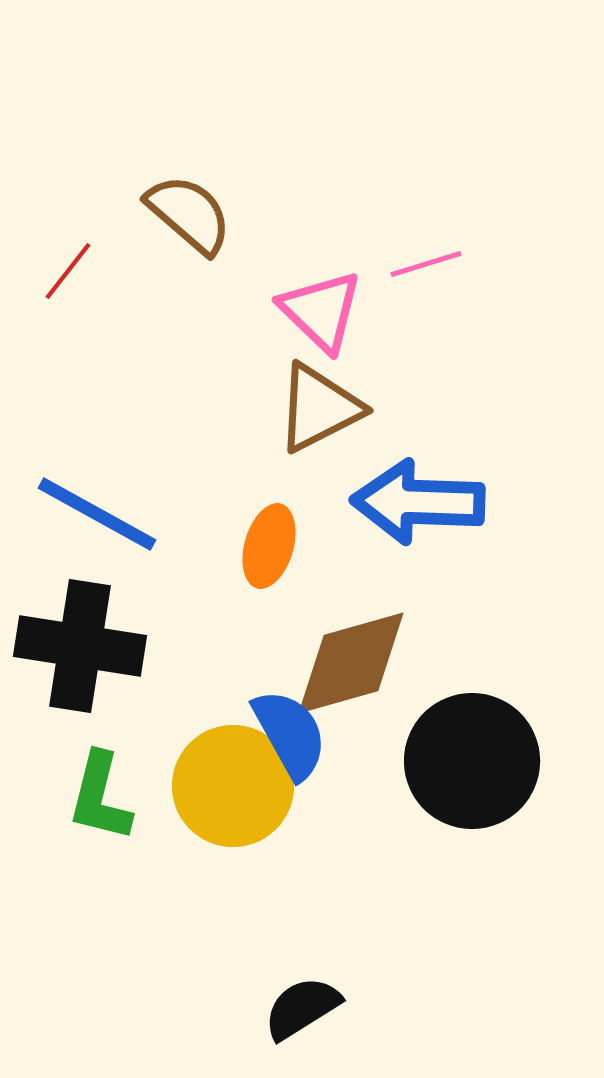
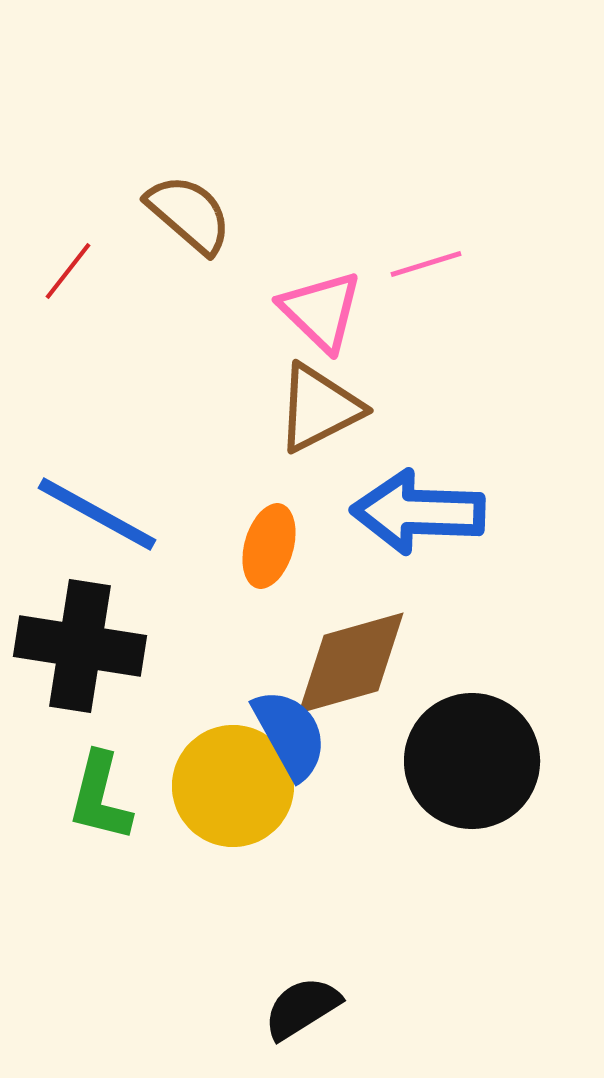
blue arrow: moved 10 px down
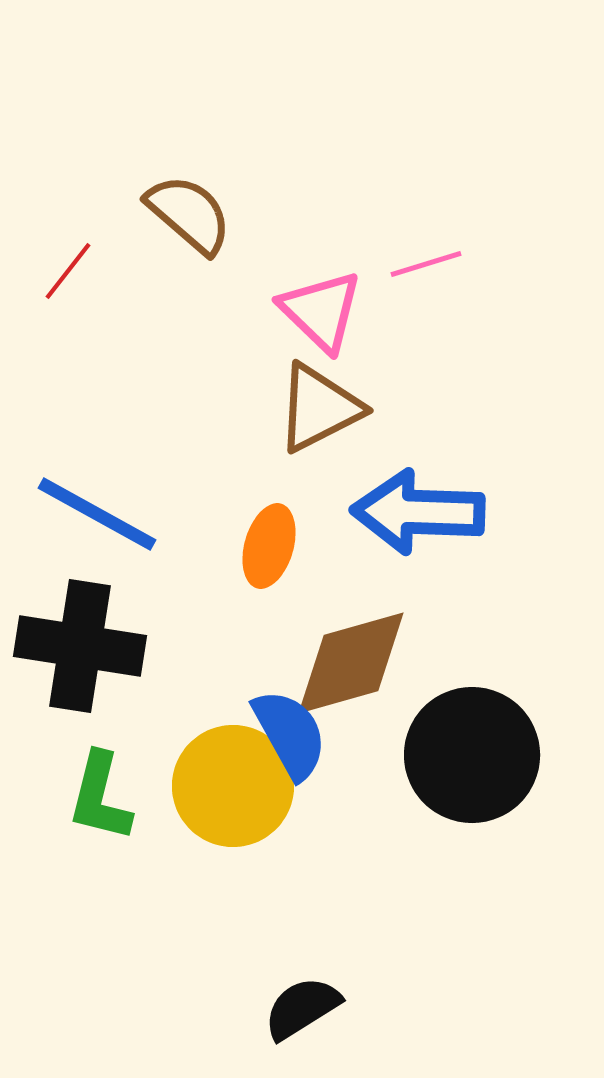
black circle: moved 6 px up
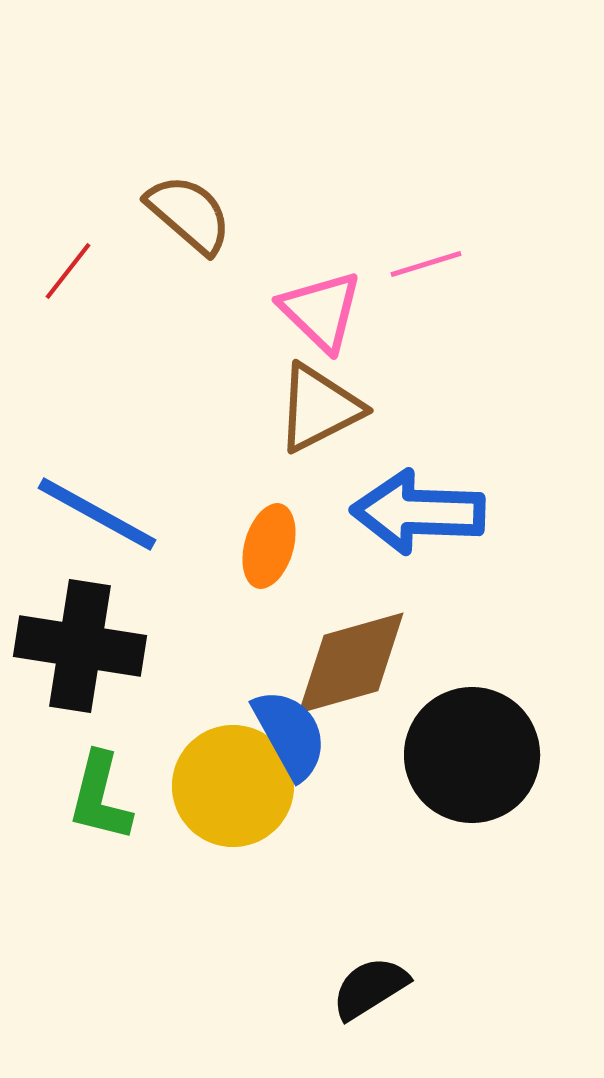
black semicircle: moved 68 px right, 20 px up
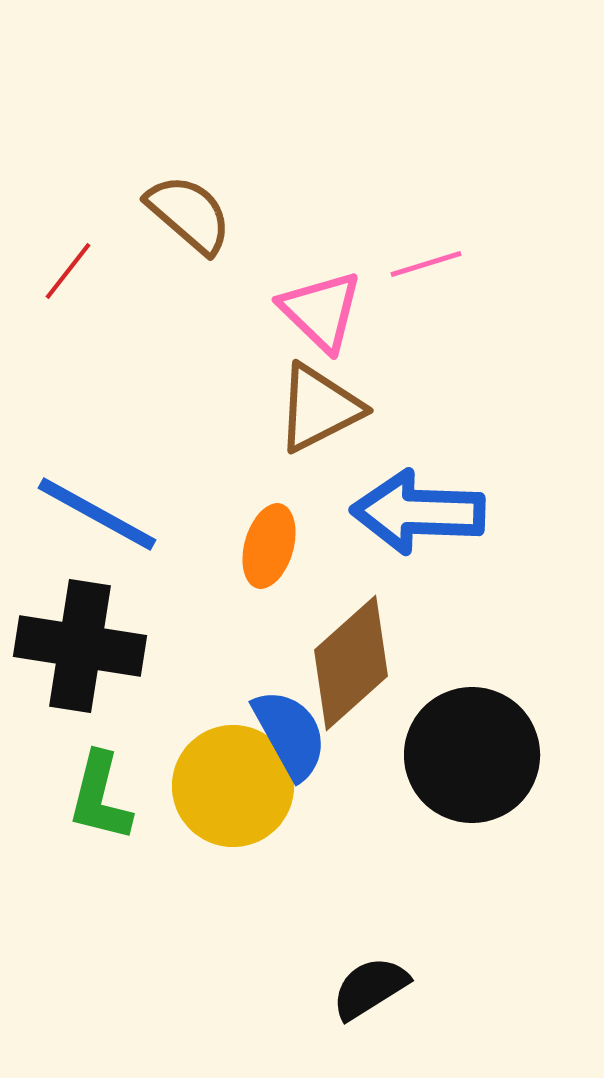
brown diamond: rotated 26 degrees counterclockwise
